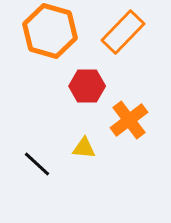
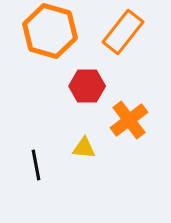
orange rectangle: rotated 6 degrees counterclockwise
black line: moved 1 px left, 1 px down; rotated 36 degrees clockwise
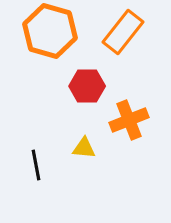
orange cross: rotated 15 degrees clockwise
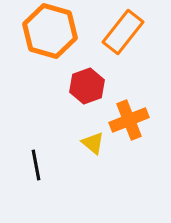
red hexagon: rotated 20 degrees counterclockwise
yellow triangle: moved 9 px right, 5 px up; rotated 35 degrees clockwise
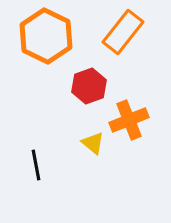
orange hexagon: moved 4 px left, 5 px down; rotated 10 degrees clockwise
red hexagon: moved 2 px right
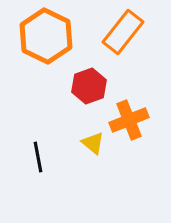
black line: moved 2 px right, 8 px up
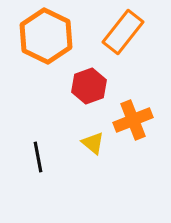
orange cross: moved 4 px right
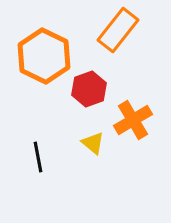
orange rectangle: moved 5 px left, 2 px up
orange hexagon: moved 2 px left, 20 px down
red hexagon: moved 3 px down
orange cross: rotated 9 degrees counterclockwise
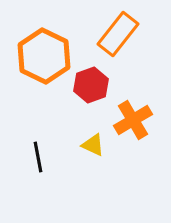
orange rectangle: moved 4 px down
red hexagon: moved 2 px right, 4 px up
yellow triangle: moved 2 px down; rotated 15 degrees counterclockwise
